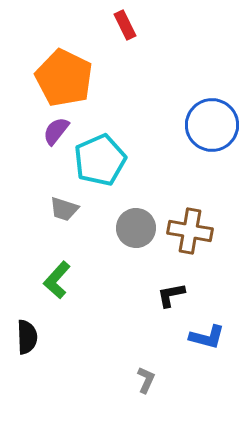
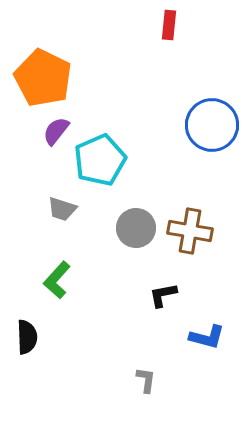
red rectangle: moved 44 px right; rotated 32 degrees clockwise
orange pentagon: moved 21 px left
gray trapezoid: moved 2 px left
black L-shape: moved 8 px left
gray L-shape: rotated 16 degrees counterclockwise
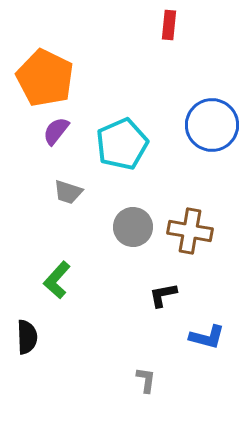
orange pentagon: moved 2 px right
cyan pentagon: moved 22 px right, 16 px up
gray trapezoid: moved 6 px right, 17 px up
gray circle: moved 3 px left, 1 px up
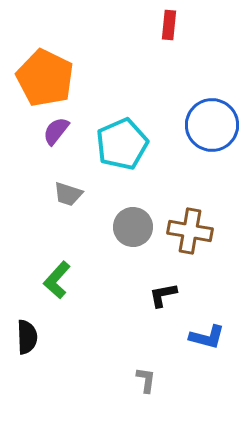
gray trapezoid: moved 2 px down
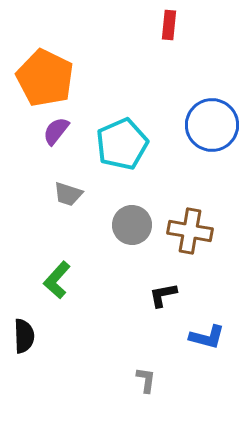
gray circle: moved 1 px left, 2 px up
black semicircle: moved 3 px left, 1 px up
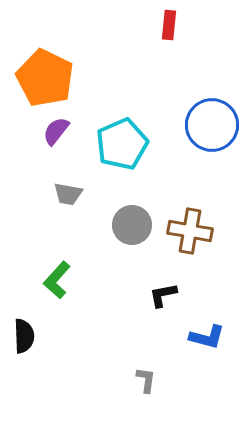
gray trapezoid: rotated 8 degrees counterclockwise
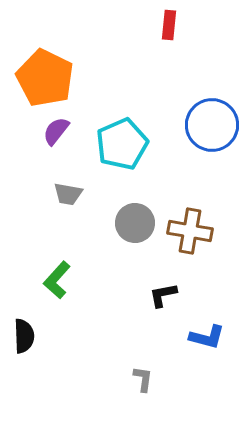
gray circle: moved 3 px right, 2 px up
gray L-shape: moved 3 px left, 1 px up
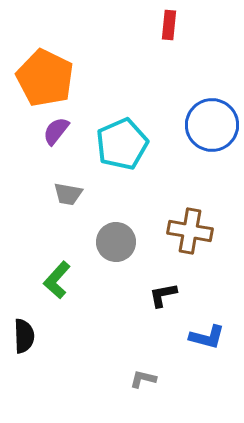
gray circle: moved 19 px left, 19 px down
gray L-shape: rotated 84 degrees counterclockwise
